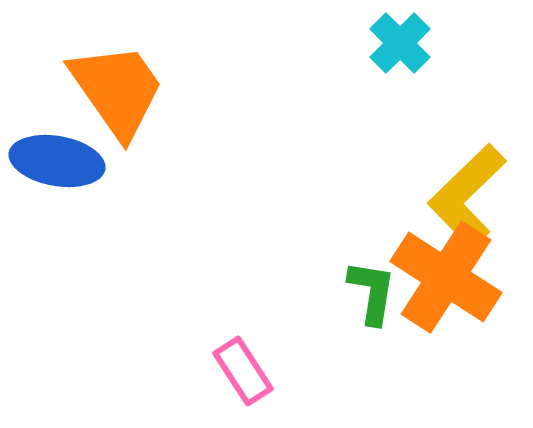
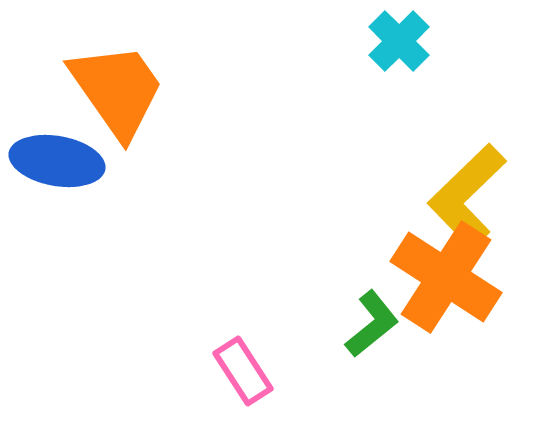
cyan cross: moved 1 px left, 2 px up
green L-shape: moved 32 px down; rotated 42 degrees clockwise
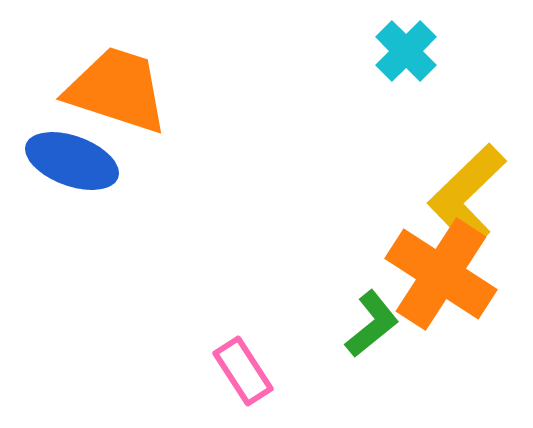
cyan cross: moved 7 px right, 10 px down
orange trapezoid: rotated 37 degrees counterclockwise
blue ellipse: moved 15 px right; rotated 10 degrees clockwise
orange cross: moved 5 px left, 3 px up
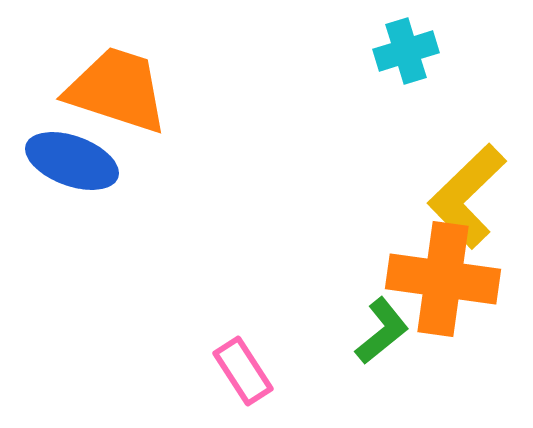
cyan cross: rotated 28 degrees clockwise
orange cross: moved 2 px right, 5 px down; rotated 25 degrees counterclockwise
green L-shape: moved 10 px right, 7 px down
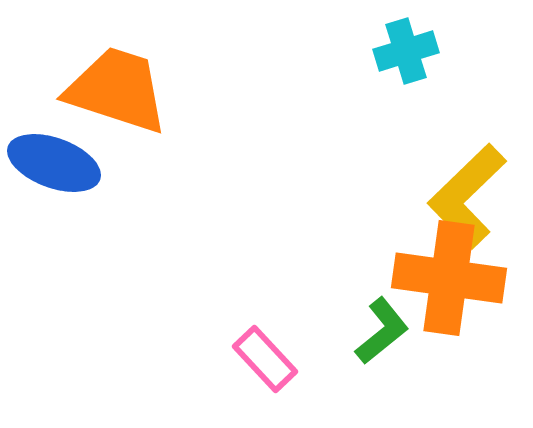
blue ellipse: moved 18 px left, 2 px down
orange cross: moved 6 px right, 1 px up
pink rectangle: moved 22 px right, 12 px up; rotated 10 degrees counterclockwise
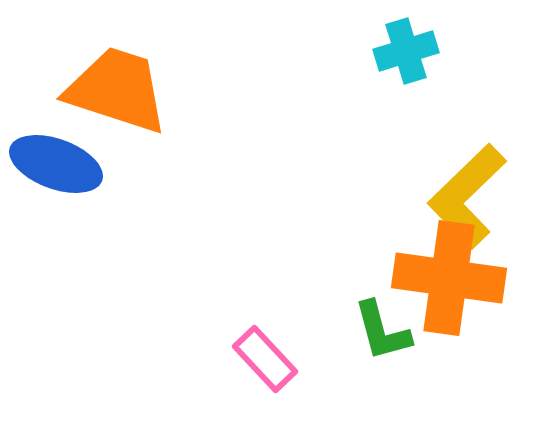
blue ellipse: moved 2 px right, 1 px down
green L-shape: rotated 114 degrees clockwise
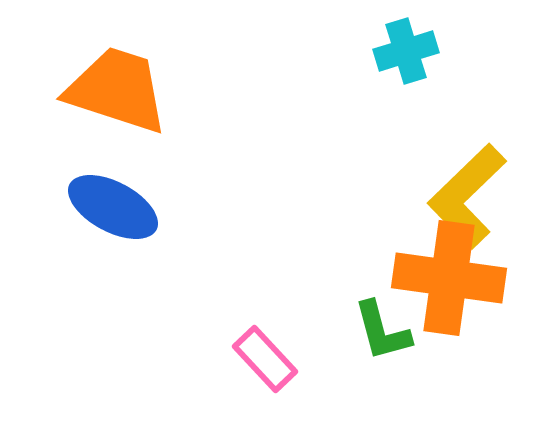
blue ellipse: moved 57 px right, 43 px down; rotated 8 degrees clockwise
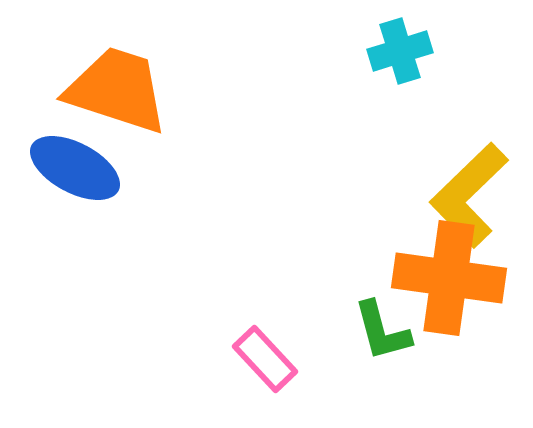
cyan cross: moved 6 px left
yellow L-shape: moved 2 px right, 1 px up
blue ellipse: moved 38 px left, 39 px up
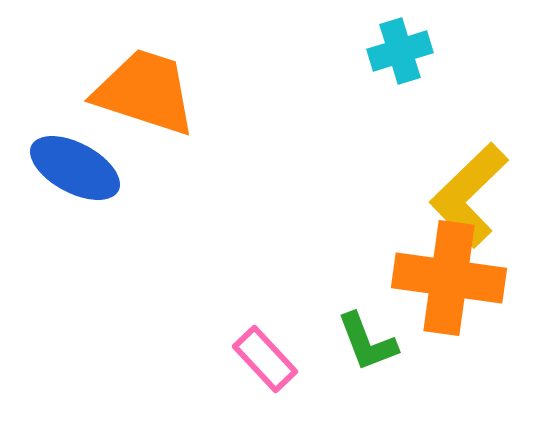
orange trapezoid: moved 28 px right, 2 px down
green L-shape: moved 15 px left, 11 px down; rotated 6 degrees counterclockwise
